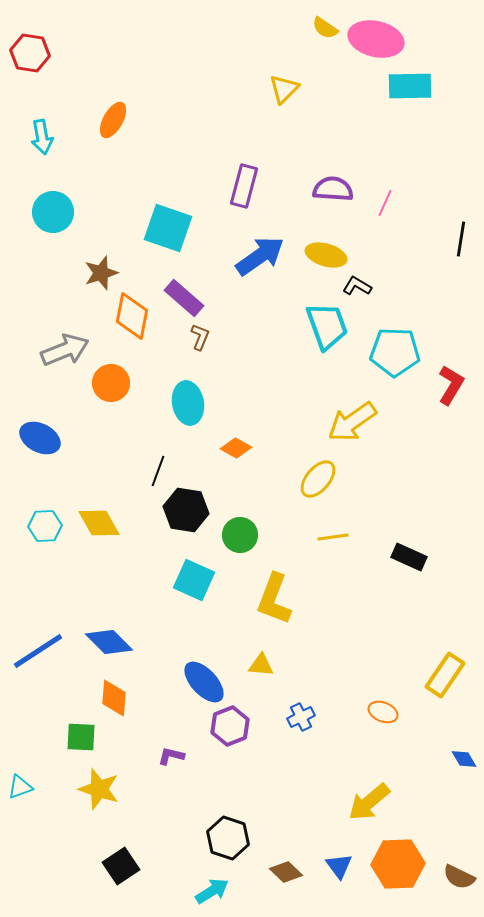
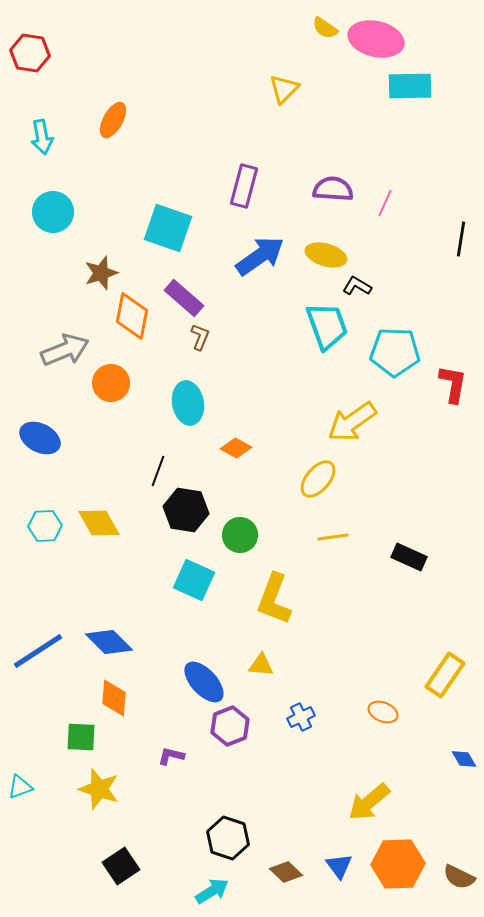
red L-shape at (451, 385): moved 2 px right, 1 px up; rotated 21 degrees counterclockwise
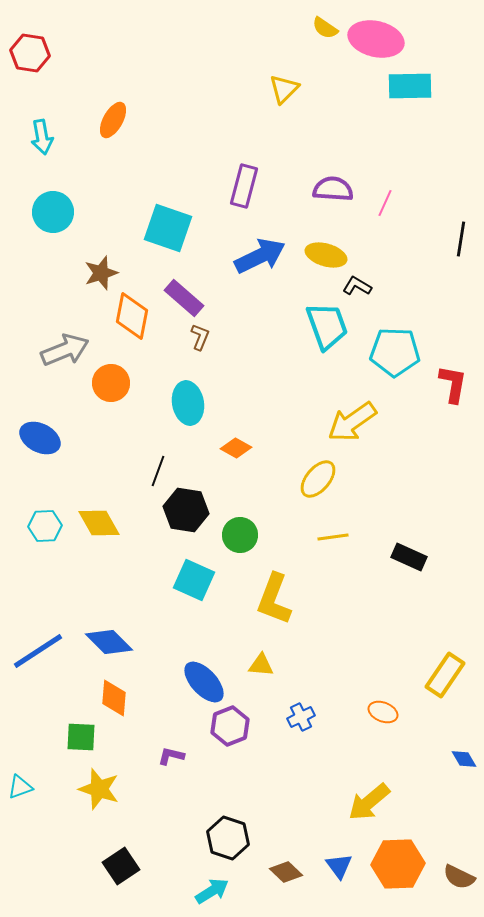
blue arrow at (260, 256): rotated 9 degrees clockwise
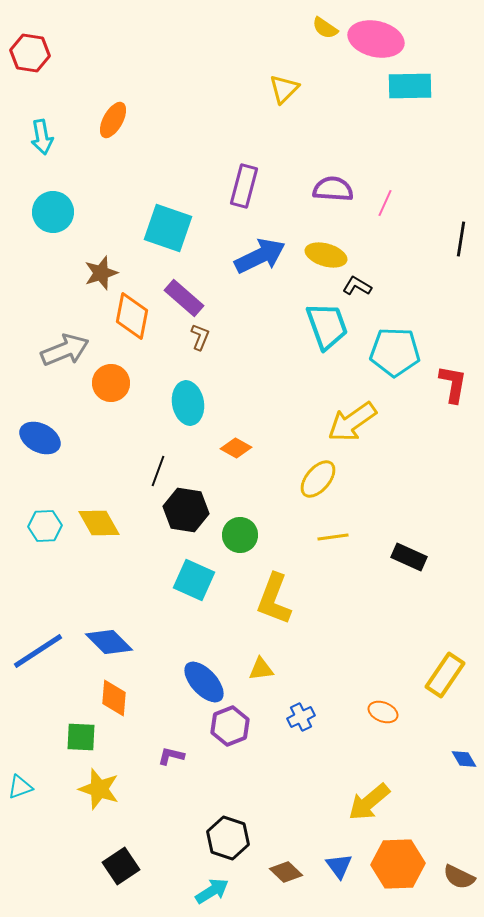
yellow triangle at (261, 665): moved 4 px down; rotated 12 degrees counterclockwise
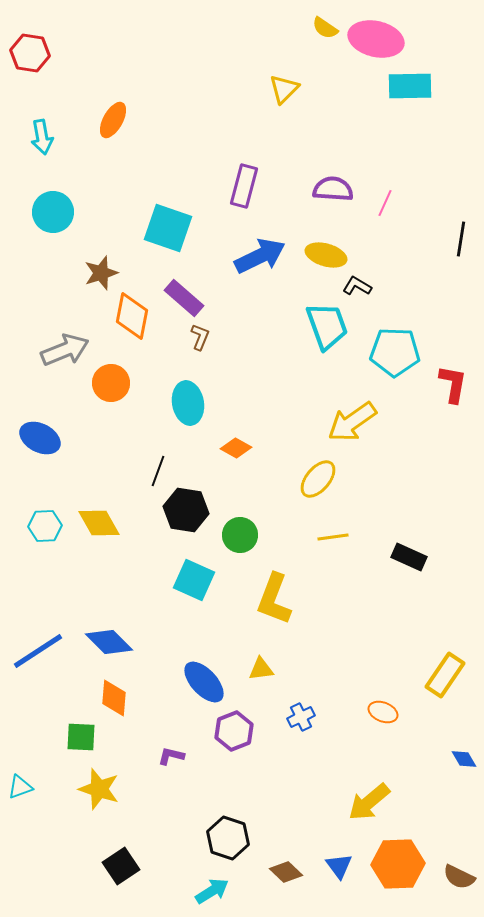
purple hexagon at (230, 726): moved 4 px right, 5 px down
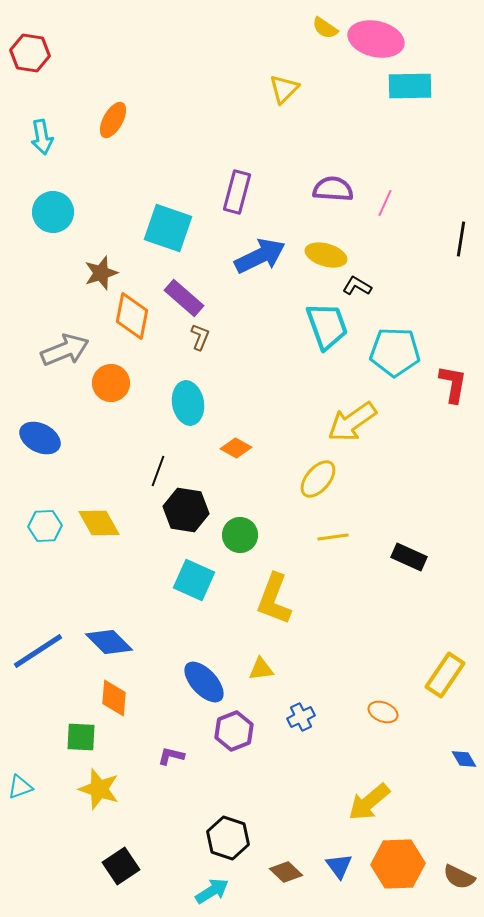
purple rectangle at (244, 186): moved 7 px left, 6 px down
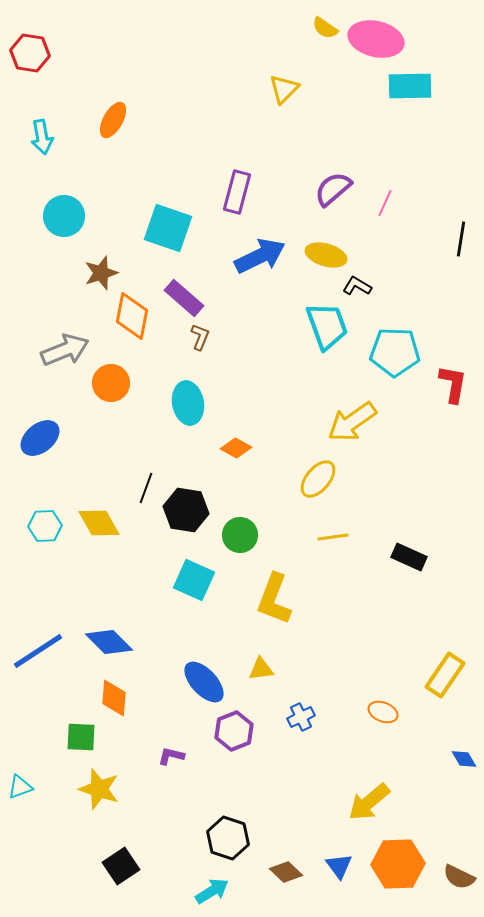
purple semicircle at (333, 189): rotated 45 degrees counterclockwise
cyan circle at (53, 212): moved 11 px right, 4 px down
blue ellipse at (40, 438): rotated 66 degrees counterclockwise
black line at (158, 471): moved 12 px left, 17 px down
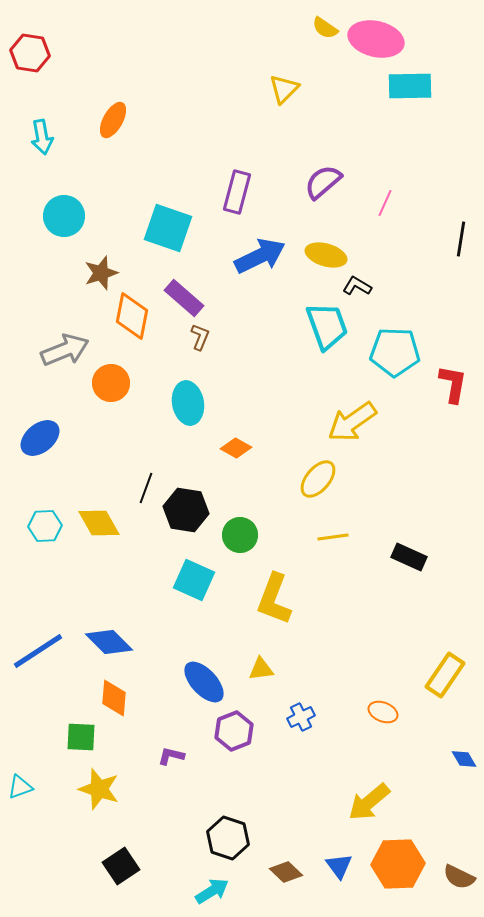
purple semicircle at (333, 189): moved 10 px left, 7 px up
